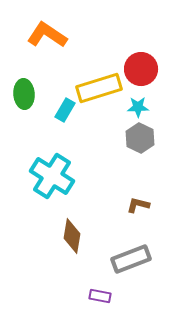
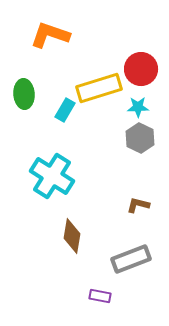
orange L-shape: moved 3 px right; rotated 15 degrees counterclockwise
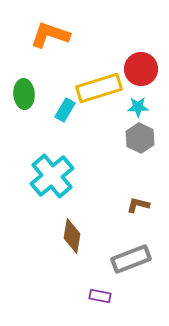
cyan cross: rotated 18 degrees clockwise
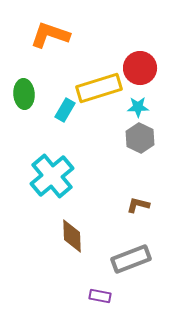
red circle: moved 1 px left, 1 px up
brown diamond: rotated 12 degrees counterclockwise
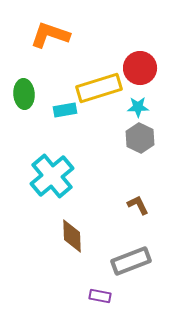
cyan rectangle: rotated 50 degrees clockwise
brown L-shape: rotated 50 degrees clockwise
gray rectangle: moved 2 px down
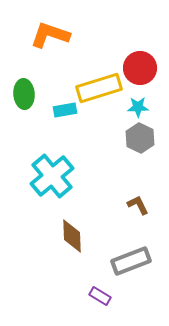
purple rectangle: rotated 20 degrees clockwise
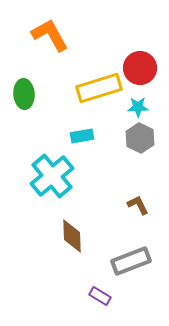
orange L-shape: rotated 42 degrees clockwise
cyan rectangle: moved 17 px right, 26 px down
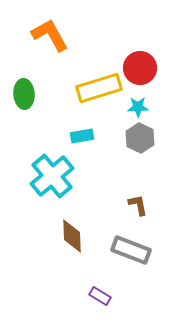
brown L-shape: rotated 15 degrees clockwise
gray rectangle: moved 11 px up; rotated 42 degrees clockwise
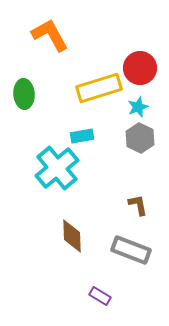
cyan star: rotated 20 degrees counterclockwise
cyan cross: moved 5 px right, 8 px up
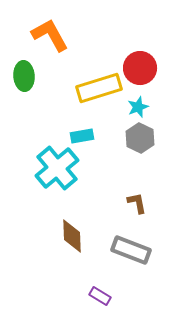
green ellipse: moved 18 px up
brown L-shape: moved 1 px left, 2 px up
